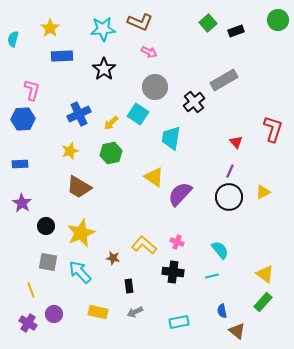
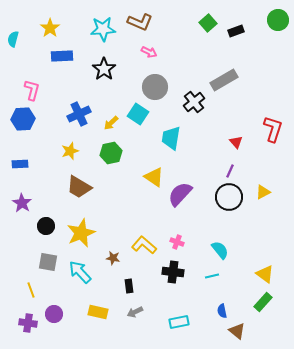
purple cross at (28, 323): rotated 24 degrees counterclockwise
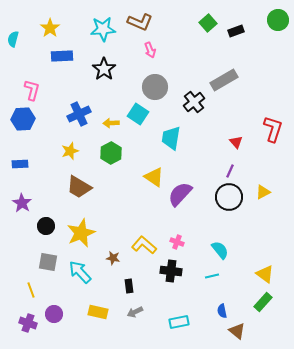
pink arrow at (149, 52): moved 1 px right, 2 px up; rotated 42 degrees clockwise
yellow arrow at (111, 123): rotated 42 degrees clockwise
green hexagon at (111, 153): rotated 15 degrees counterclockwise
black cross at (173, 272): moved 2 px left, 1 px up
purple cross at (28, 323): rotated 12 degrees clockwise
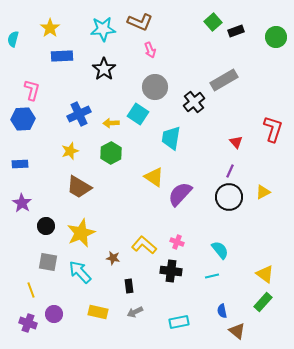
green circle at (278, 20): moved 2 px left, 17 px down
green square at (208, 23): moved 5 px right, 1 px up
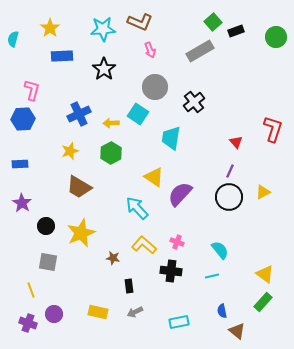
gray rectangle at (224, 80): moved 24 px left, 29 px up
cyan arrow at (80, 272): moved 57 px right, 64 px up
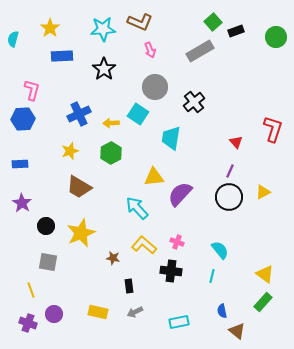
yellow triangle at (154, 177): rotated 40 degrees counterclockwise
cyan line at (212, 276): rotated 64 degrees counterclockwise
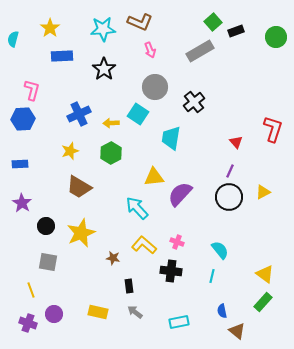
gray arrow at (135, 312): rotated 63 degrees clockwise
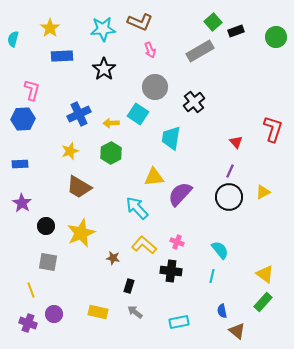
black rectangle at (129, 286): rotated 24 degrees clockwise
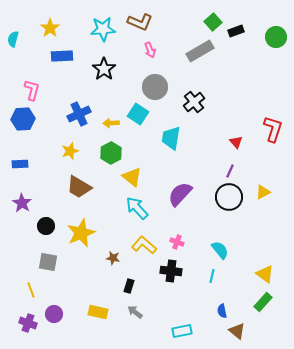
yellow triangle at (154, 177): moved 22 px left; rotated 45 degrees clockwise
cyan rectangle at (179, 322): moved 3 px right, 9 px down
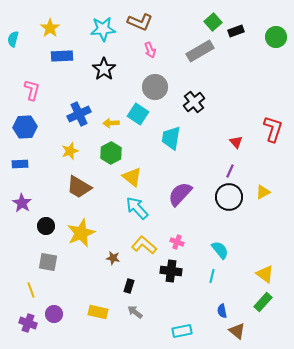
blue hexagon at (23, 119): moved 2 px right, 8 px down
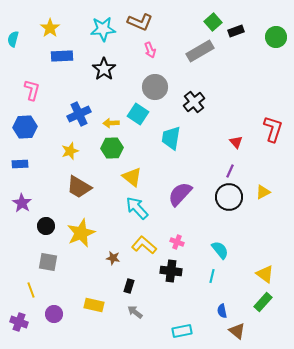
green hexagon at (111, 153): moved 1 px right, 5 px up; rotated 25 degrees clockwise
yellow rectangle at (98, 312): moved 4 px left, 7 px up
purple cross at (28, 323): moved 9 px left, 1 px up
